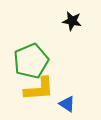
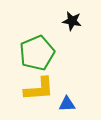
green pentagon: moved 6 px right, 8 px up
blue triangle: rotated 36 degrees counterclockwise
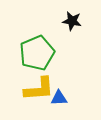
blue triangle: moved 8 px left, 6 px up
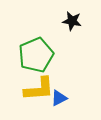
green pentagon: moved 1 px left, 2 px down
blue triangle: rotated 24 degrees counterclockwise
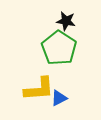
black star: moved 6 px left
green pentagon: moved 23 px right, 7 px up; rotated 16 degrees counterclockwise
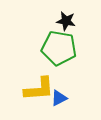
green pentagon: rotated 24 degrees counterclockwise
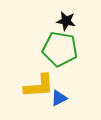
green pentagon: moved 1 px right, 1 px down
yellow L-shape: moved 3 px up
